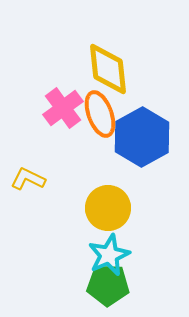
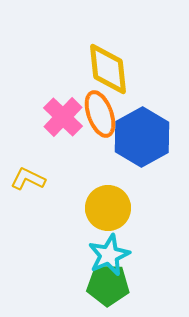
pink cross: moved 9 px down; rotated 9 degrees counterclockwise
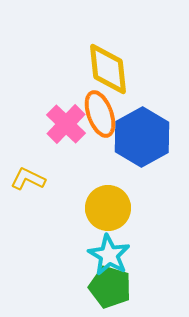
pink cross: moved 3 px right, 7 px down
cyan star: rotated 18 degrees counterclockwise
green pentagon: moved 2 px right, 2 px down; rotated 15 degrees clockwise
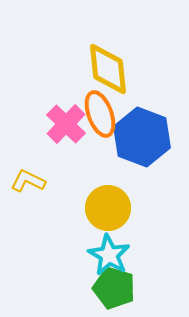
blue hexagon: rotated 10 degrees counterclockwise
yellow L-shape: moved 2 px down
green pentagon: moved 4 px right, 1 px down
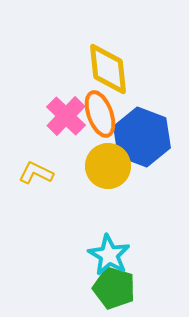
pink cross: moved 8 px up
yellow L-shape: moved 8 px right, 8 px up
yellow circle: moved 42 px up
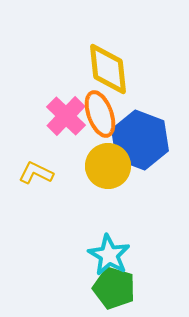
blue hexagon: moved 2 px left, 3 px down
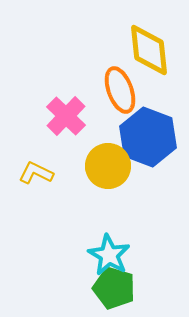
yellow diamond: moved 41 px right, 19 px up
orange ellipse: moved 20 px right, 24 px up
blue hexagon: moved 8 px right, 3 px up
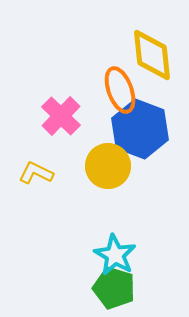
yellow diamond: moved 3 px right, 5 px down
pink cross: moved 5 px left
blue hexagon: moved 8 px left, 8 px up
cyan star: moved 6 px right
